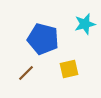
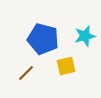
cyan star: moved 12 px down
yellow square: moved 3 px left, 3 px up
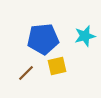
blue pentagon: rotated 20 degrees counterclockwise
yellow square: moved 9 px left
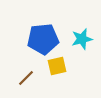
cyan star: moved 3 px left, 3 px down
brown line: moved 5 px down
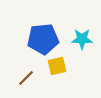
cyan star: rotated 15 degrees clockwise
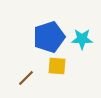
blue pentagon: moved 6 px right, 2 px up; rotated 12 degrees counterclockwise
yellow square: rotated 18 degrees clockwise
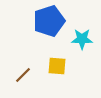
blue pentagon: moved 16 px up
brown line: moved 3 px left, 3 px up
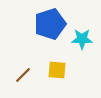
blue pentagon: moved 1 px right, 3 px down
yellow square: moved 4 px down
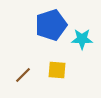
blue pentagon: moved 1 px right, 1 px down
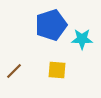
brown line: moved 9 px left, 4 px up
